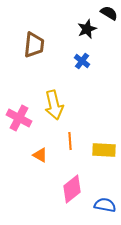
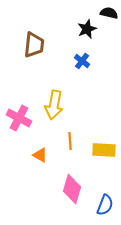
black semicircle: rotated 18 degrees counterclockwise
yellow arrow: rotated 24 degrees clockwise
pink diamond: rotated 36 degrees counterclockwise
blue semicircle: rotated 100 degrees clockwise
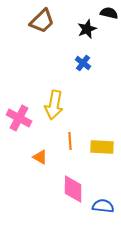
brown trapezoid: moved 8 px right, 24 px up; rotated 40 degrees clockwise
blue cross: moved 1 px right, 2 px down
yellow rectangle: moved 2 px left, 3 px up
orange triangle: moved 2 px down
pink diamond: moved 1 px right; rotated 16 degrees counterclockwise
blue semicircle: moved 2 px left, 1 px down; rotated 105 degrees counterclockwise
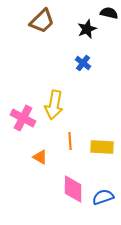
pink cross: moved 4 px right
blue semicircle: moved 9 px up; rotated 25 degrees counterclockwise
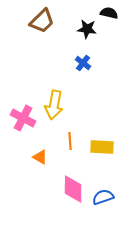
black star: rotated 30 degrees clockwise
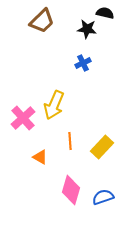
black semicircle: moved 4 px left
blue cross: rotated 28 degrees clockwise
yellow arrow: rotated 12 degrees clockwise
pink cross: rotated 20 degrees clockwise
yellow rectangle: rotated 50 degrees counterclockwise
pink diamond: moved 2 px left, 1 px down; rotated 16 degrees clockwise
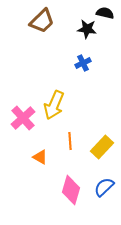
blue semicircle: moved 1 px right, 10 px up; rotated 25 degrees counterclockwise
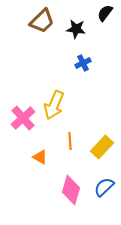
black semicircle: rotated 66 degrees counterclockwise
black star: moved 11 px left
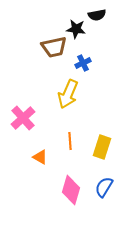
black semicircle: moved 8 px left, 2 px down; rotated 138 degrees counterclockwise
brown trapezoid: moved 12 px right, 26 px down; rotated 32 degrees clockwise
yellow arrow: moved 14 px right, 11 px up
yellow rectangle: rotated 25 degrees counterclockwise
blue semicircle: rotated 15 degrees counterclockwise
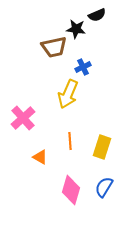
black semicircle: rotated 12 degrees counterclockwise
blue cross: moved 4 px down
